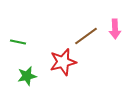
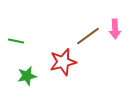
brown line: moved 2 px right
green line: moved 2 px left, 1 px up
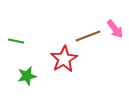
pink arrow: rotated 36 degrees counterclockwise
brown line: rotated 15 degrees clockwise
red star: moved 1 px right, 3 px up; rotated 16 degrees counterclockwise
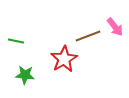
pink arrow: moved 2 px up
green star: moved 2 px left, 1 px up; rotated 18 degrees clockwise
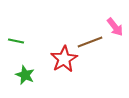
brown line: moved 2 px right, 6 px down
green star: rotated 18 degrees clockwise
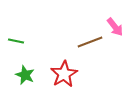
red star: moved 15 px down
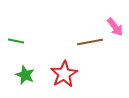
brown line: rotated 10 degrees clockwise
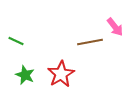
green line: rotated 14 degrees clockwise
red star: moved 3 px left
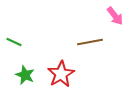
pink arrow: moved 11 px up
green line: moved 2 px left, 1 px down
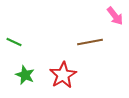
red star: moved 2 px right, 1 px down
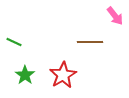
brown line: rotated 10 degrees clockwise
green star: rotated 12 degrees clockwise
